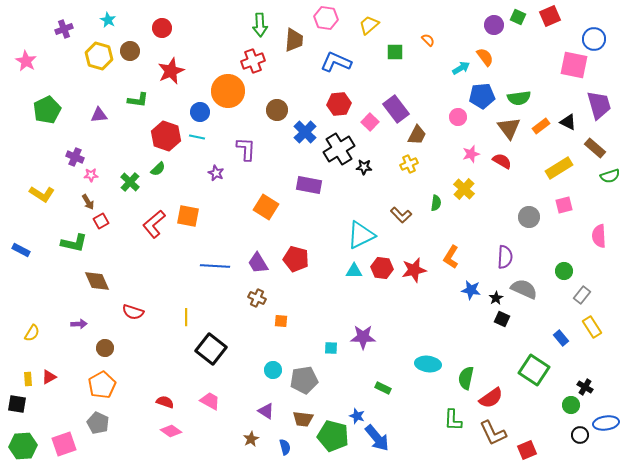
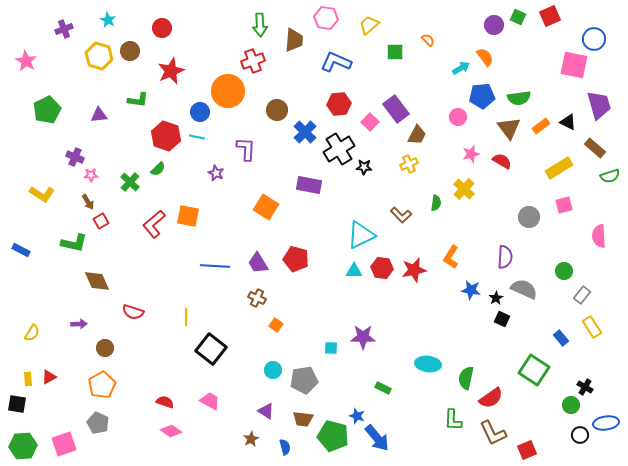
orange square at (281, 321): moved 5 px left, 4 px down; rotated 32 degrees clockwise
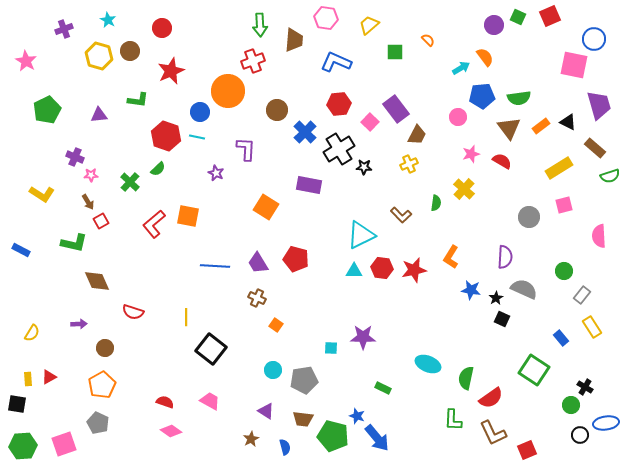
cyan ellipse at (428, 364): rotated 15 degrees clockwise
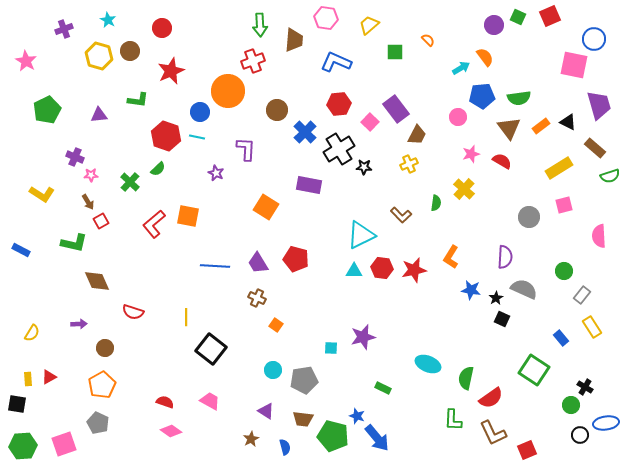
purple star at (363, 337): rotated 15 degrees counterclockwise
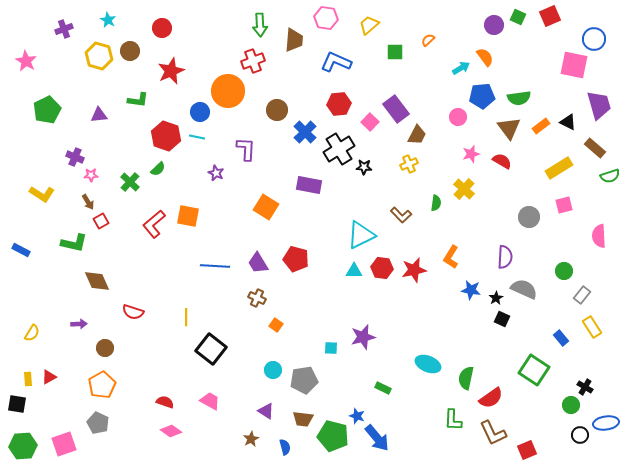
orange semicircle at (428, 40): rotated 88 degrees counterclockwise
